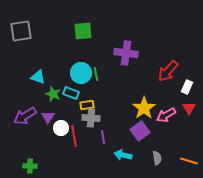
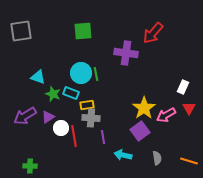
red arrow: moved 15 px left, 38 px up
white rectangle: moved 4 px left
purple triangle: rotated 24 degrees clockwise
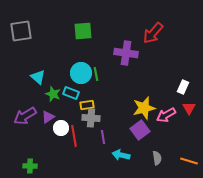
cyan triangle: rotated 21 degrees clockwise
yellow star: rotated 20 degrees clockwise
purple square: moved 1 px up
cyan arrow: moved 2 px left
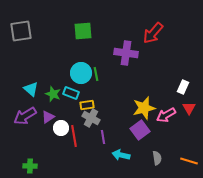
cyan triangle: moved 7 px left, 12 px down
gray cross: rotated 24 degrees clockwise
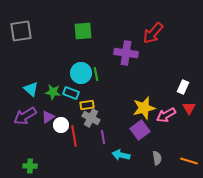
green star: moved 2 px up; rotated 14 degrees counterclockwise
white circle: moved 3 px up
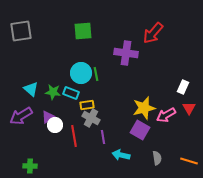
purple arrow: moved 4 px left
white circle: moved 6 px left
purple square: rotated 24 degrees counterclockwise
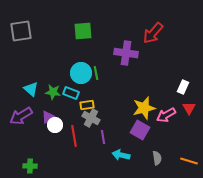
green line: moved 1 px up
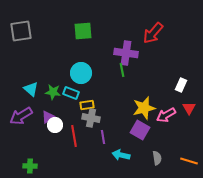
green line: moved 26 px right, 3 px up
white rectangle: moved 2 px left, 2 px up
gray cross: rotated 18 degrees counterclockwise
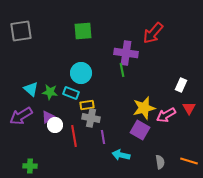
green star: moved 3 px left
gray semicircle: moved 3 px right, 4 px down
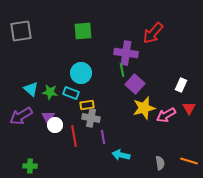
purple triangle: rotated 24 degrees counterclockwise
purple square: moved 5 px left, 46 px up; rotated 12 degrees clockwise
gray semicircle: moved 1 px down
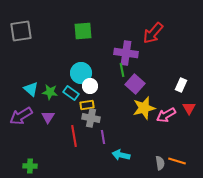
cyan rectangle: rotated 14 degrees clockwise
white circle: moved 35 px right, 39 px up
orange line: moved 12 px left
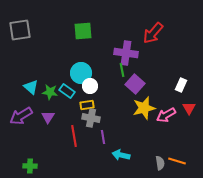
gray square: moved 1 px left, 1 px up
cyan triangle: moved 2 px up
cyan rectangle: moved 4 px left, 2 px up
